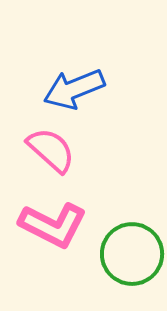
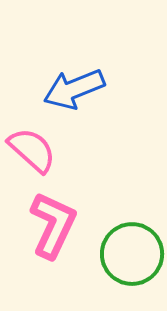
pink semicircle: moved 19 px left
pink L-shape: rotated 92 degrees counterclockwise
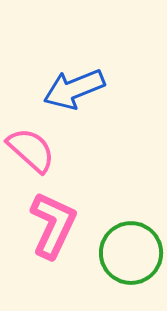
pink semicircle: moved 1 px left
green circle: moved 1 px left, 1 px up
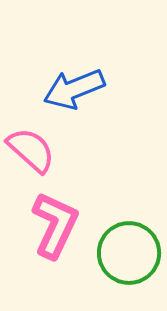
pink L-shape: moved 2 px right
green circle: moved 2 px left
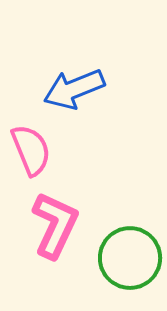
pink semicircle: rotated 26 degrees clockwise
green circle: moved 1 px right, 5 px down
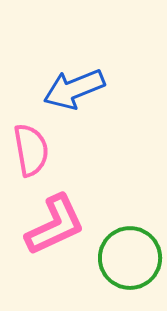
pink semicircle: rotated 12 degrees clockwise
pink L-shape: rotated 40 degrees clockwise
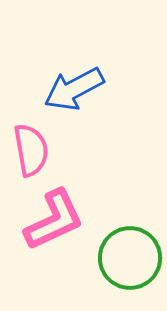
blue arrow: rotated 6 degrees counterclockwise
pink L-shape: moved 1 px left, 5 px up
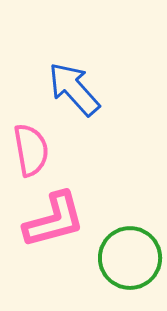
blue arrow: rotated 76 degrees clockwise
pink L-shape: rotated 10 degrees clockwise
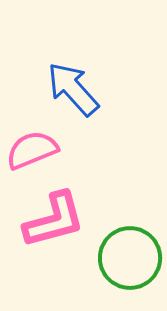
blue arrow: moved 1 px left
pink semicircle: moved 1 px right; rotated 102 degrees counterclockwise
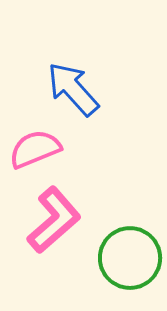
pink semicircle: moved 3 px right, 1 px up
pink L-shape: rotated 26 degrees counterclockwise
